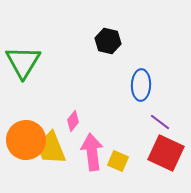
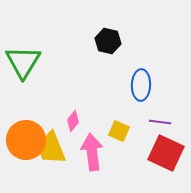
purple line: rotated 30 degrees counterclockwise
yellow square: moved 1 px right, 30 px up
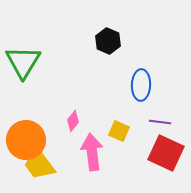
black hexagon: rotated 10 degrees clockwise
yellow trapezoid: moved 12 px left, 16 px down; rotated 15 degrees counterclockwise
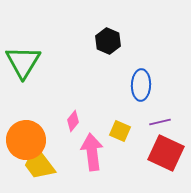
purple line: rotated 20 degrees counterclockwise
yellow square: moved 1 px right
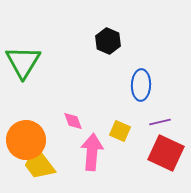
pink diamond: rotated 60 degrees counterclockwise
pink arrow: rotated 12 degrees clockwise
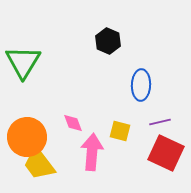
pink diamond: moved 2 px down
yellow square: rotated 10 degrees counterclockwise
orange circle: moved 1 px right, 3 px up
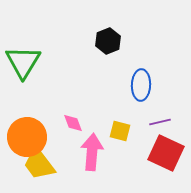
black hexagon: rotated 15 degrees clockwise
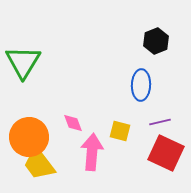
black hexagon: moved 48 px right
orange circle: moved 2 px right
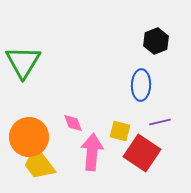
red square: moved 24 px left; rotated 9 degrees clockwise
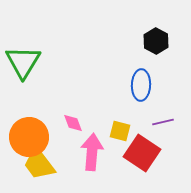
black hexagon: rotated 10 degrees counterclockwise
purple line: moved 3 px right
